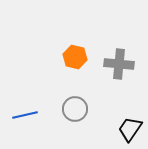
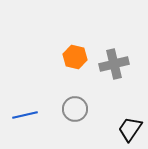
gray cross: moved 5 px left; rotated 20 degrees counterclockwise
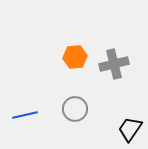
orange hexagon: rotated 20 degrees counterclockwise
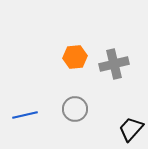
black trapezoid: moved 1 px right; rotated 8 degrees clockwise
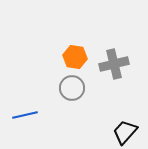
orange hexagon: rotated 15 degrees clockwise
gray circle: moved 3 px left, 21 px up
black trapezoid: moved 6 px left, 3 px down
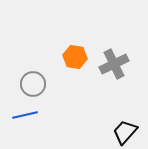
gray cross: rotated 12 degrees counterclockwise
gray circle: moved 39 px left, 4 px up
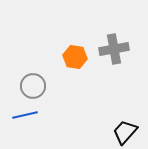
gray cross: moved 15 px up; rotated 16 degrees clockwise
gray circle: moved 2 px down
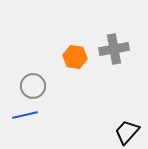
black trapezoid: moved 2 px right
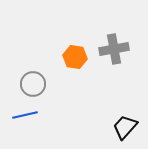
gray circle: moved 2 px up
black trapezoid: moved 2 px left, 5 px up
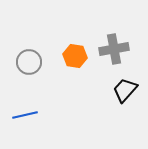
orange hexagon: moved 1 px up
gray circle: moved 4 px left, 22 px up
black trapezoid: moved 37 px up
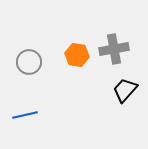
orange hexagon: moved 2 px right, 1 px up
